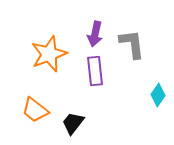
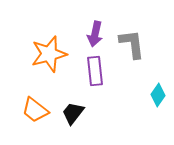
orange star: rotated 6 degrees clockwise
black trapezoid: moved 10 px up
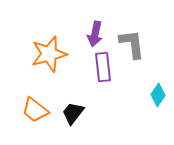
purple rectangle: moved 8 px right, 4 px up
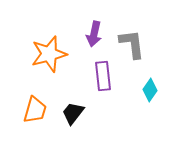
purple arrow: moved 1 px left
purple rectangle: moved 9 px down
cyan diamond: moved 8 px left, 5 px up
orange trapezoid: rotated 112 degrees counterclockwise
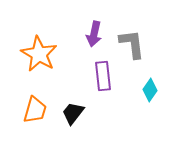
orange star: moved 10 px left; rotated 27 degrees counterclockwise
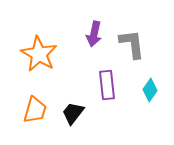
purple rectangle: moved 4 px right, 9 px down
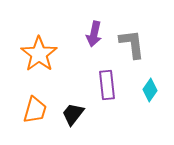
orange star: rotated 6 degrees clockwise
black trapezoid: moved 1 px down
